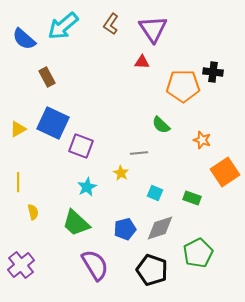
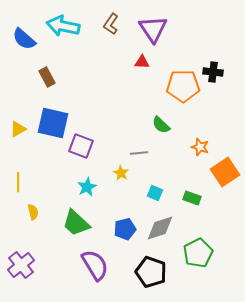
cyan arrow: rotated 52 degrees clockwise
blue square: rotated 12 degrees counterclockwise
orange star: moved 2 px left, 7 px down
black pentagon: moved 1 px left, 2 px down
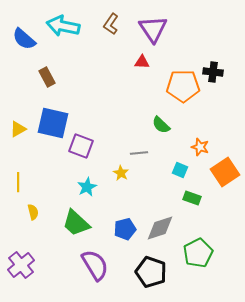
cyan square: moved 25 px right, 23 px up
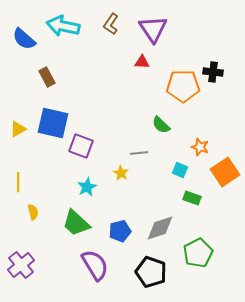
blue pentagon: moved 5 px left, 2 px down
